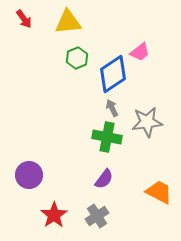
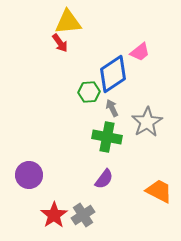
red arrow: moved 36 px right, 24 px down
green hexagon: moved 12 px right, 34 px down; rotated 20 degrees clockwise
gray star: rotated 24 degrees counterclockwise
orange trapezoid: moved 1 px up
gray cross: moved 14 px left, 1 px up
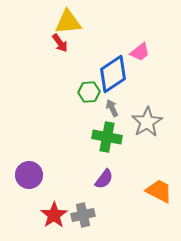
gray cross: rotated 20 degrees clockwise
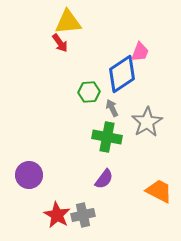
pink trapezoid: rotated 30 degrees counterclockwise
blue diamond: moved 9 px right
red star: moved 3 px right; rotated 8 degrees counterclockwise
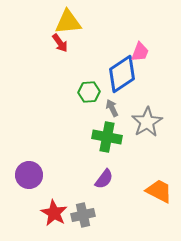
red star: moved 3 px left, 2 px up
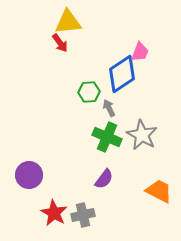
gray arrow: moved 3 px left
gray star: moved 5 px left, 13 px down; rotated 12 degrees counterclockwise
green cross: rotated 12 degrees clockwise
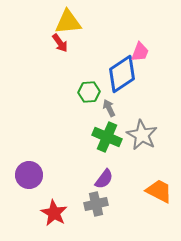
gray cross: moved 13 px right, 11 px up
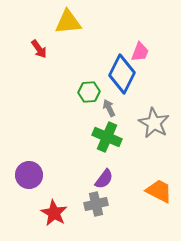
red arrow: moved 21 px left, 6 px down
blue diamond: rotated 30 degrees counterclockwise
gray star: moved 12 px right, 12 px up
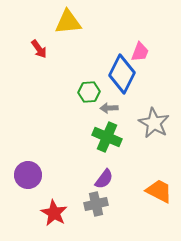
gray arrow: rotated 66 degrees counterclockwise
purple circle: moved 1 px left
